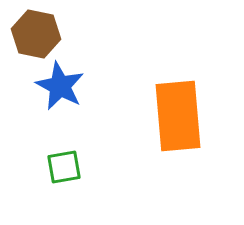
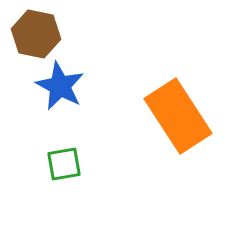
orange rectangle: rotated 28 degrees counterclockwise
green square: moved 3 px up
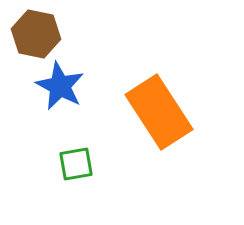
orange rectangle: moved 19 px left, 4 px up
green square: moved 12 px right
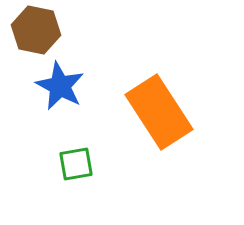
brown hexagon: moved 4 px up
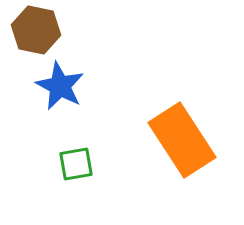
orange rectangle: moved 23 px right, 28 px down
